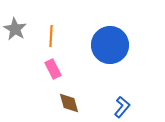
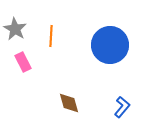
pink rectangle: moved 30 px left, 7 px up
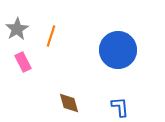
gray star: moved 2 px right; rotated 10 degrees clockwise
orange line: rotated 15 degrees clockwise
blue circle: moved 8 px right, 5 px down
blue L-shape: moved 2 px left; rotated 45 degrees counterclockwise
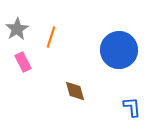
orange line: moved 1 px down
blue circle: moved 1 px right
brown diamond: moved 6 px right, 12 px up
blue L-shape: moved 12 px right
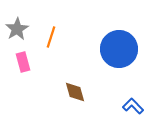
blue circle: moved 1 px up
pink rectangle: rotated 12 degrees clockwise
brown diamond: moved 1 px down
blue L-shape: moved 1 px right, 1 px up; rotated 40 degrees counterclockwise
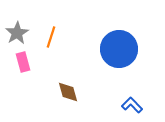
gray star: moved 4 px down
brown diamond: moved 7 px left
blue L-shape: moved 1 px left, 1 px up
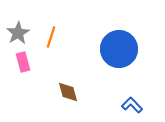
gray star: moved 1 px right
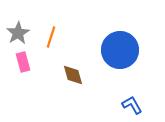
blue circle: moved 1 px right, 1 px down
brown diamond: moved 5 px right, 17 px up
blue L-shape: rotated 15 degrees clockwise
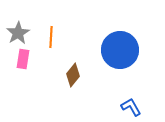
orange line: rotated 15 degrees counterclockwise
pink rectangle: moved 3 px up; rotated 24 degrees clockwise
brown diamond: rotated 55 degrees clockwise
blue L-shape: moved 1 px left, 2 px down
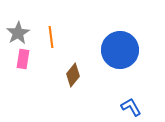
orange line: rotated 10 degrees counterclockwise
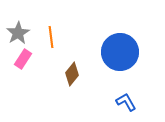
blue circle: moved 2 px down
pink rectangle: rotated 24 degrees clockwise
brown diamond: moved 1 px left, 1 px up
blue L-shape: moved 5 px left, 5 px up
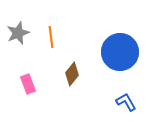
gray star: rotated 10 degrees clockwise
pink rectangle: moved 5 px right, 25 px down; rotated 54 degrees counterclockwise
